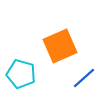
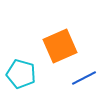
blue line: rotated 15 degrees clockwise
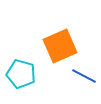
blue line: moved 2 px up; rotated 55 degrees clockwise
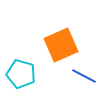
orange square: moved 1 px right, 1 px up
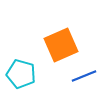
blue line: rotated 50 degrees counterclockwise
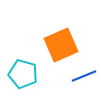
cyan pentagon: moved 2 px right
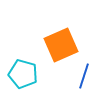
blue line: rotated 50 degrees counterclockwise
